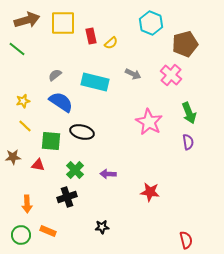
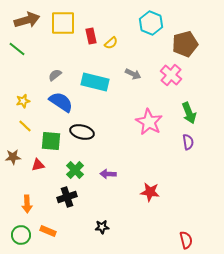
red triangle: rotated 24 degrees counterclockwise
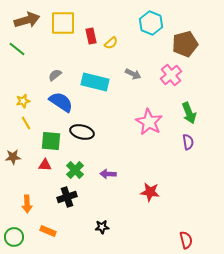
pink cross: rotated 10 degrees clockwise
yellow line: moved 1 px right, 3 px up; rotated 16 degrees clockwise
red triangle: moved 7 px right; rotated 16 degrees clockwise
green circle: moved 7 px left, 2 px down
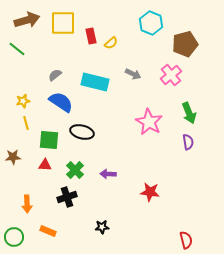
yellow line: rotated 16 degrees clockwise
green square: moved 2 px left, 1 px up
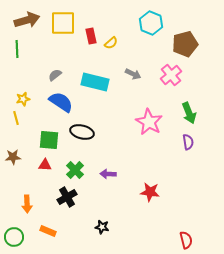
green line: rotated 48 degrees clockwise
yellow star: moved 2 px up
yellow line: moved 10 px left, 5 px up
black cross: rotated 12 degrees counterclockwise
black star: rotated 16 degrees clockwise
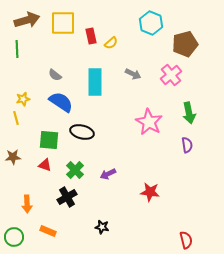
gray semicircle: rotated 104 degrees counterclockwise
cyan rectangle: rotated 76 degrees clockwise
green arrow: rotated 10 degrees clockwise
purple semicircle: moved 1 px left, 3 px down
red triangle: rotated 16 degrees clockwise
purple arrow: rotated 28 degrees counterclockwise
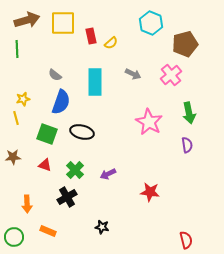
blue semicircle: rotated 75 degrees clockwise
green square: moved 2 px left, 6 px up; rotated 15 degrees clockwise
